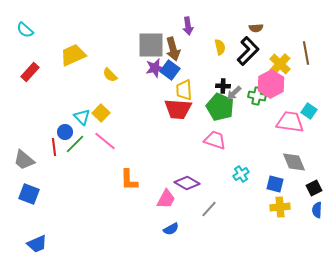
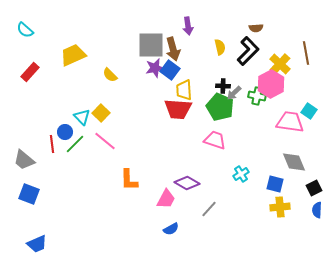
red line at (54, 147): moved 2 px left, 3 px up
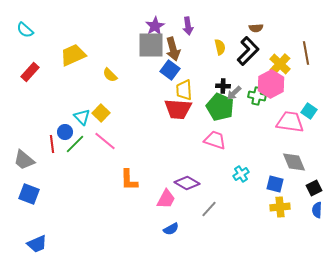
purple star at (155, 68): moved 42 px up; rotated 18 degrees counterclockwise
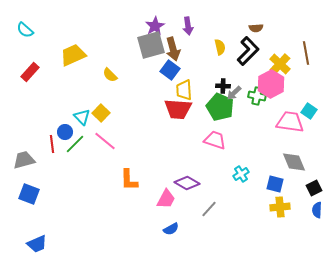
gray square at (151, 45): rotated 16 degrees counterclockwise
gray trapezoid at (24, 160): rotated 125 degrees clockwise
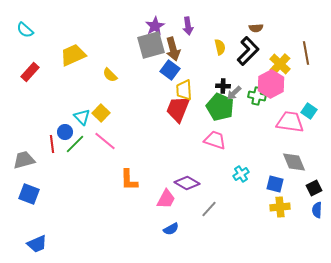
red trapezoid at (178, 109): rotated 108 degrees clockwise
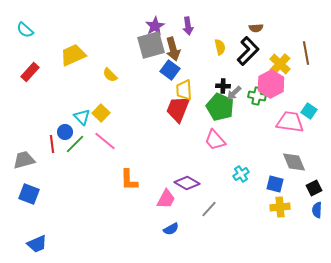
pink trapezoid at (215, 140): rotated 150 degrees counterclockwise
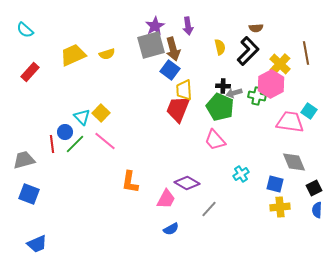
yellow semicircle at (110, 75): moved 3 px left, 21 px up; rotated 63 degrees counterclockwise
gray arrow at (234, 93): rotated 28 degrees clockwise
orange L-shape at (129, 180): moved 1 px right, 2 px down; rotated 10 degrees clockwise
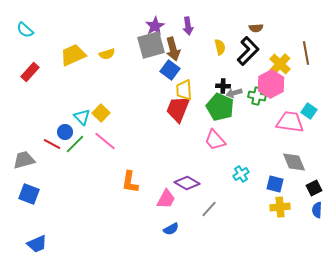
red line at (52, 144): rotated 54 degrees counterclockwise
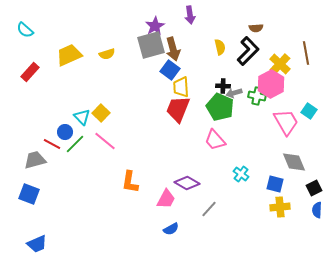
purple arrow at (188, 26): moved 2 px right, 11 px up
yellow trapezoid at (73, 55): moved 4 px left
yellow trapezoid at (184, 90): moved 3 px left, 3 px up
pink trapezoid at (290, 122): moved 4 px left; rotated 52 degrees clockwise
gray trapezoid at (24, 160): moved 11 px right
cyan cross at (241, 174): rotated 21 degrees counterclockwise
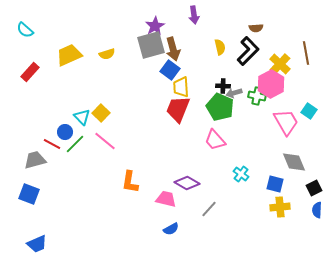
purple arrow at (190, 15): moved 4 px right
pink trapezoid at (166, 199): rotated 105 degrees counterclockwise
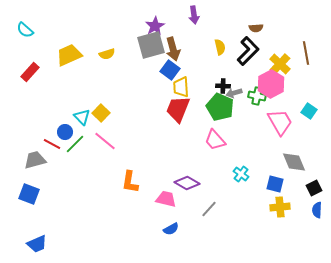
pink trapezoid at (286, 122): moved 6 px left
